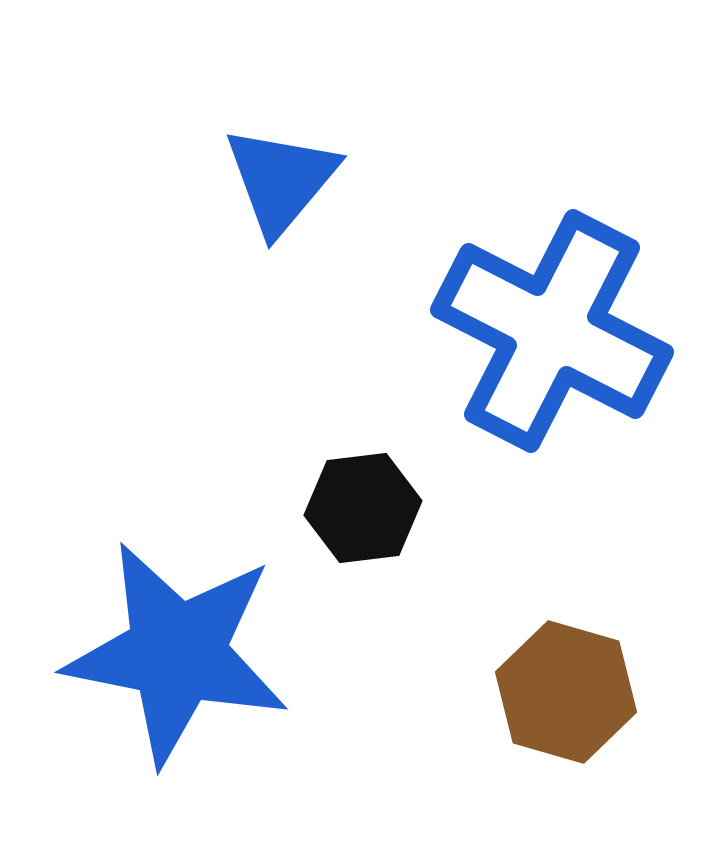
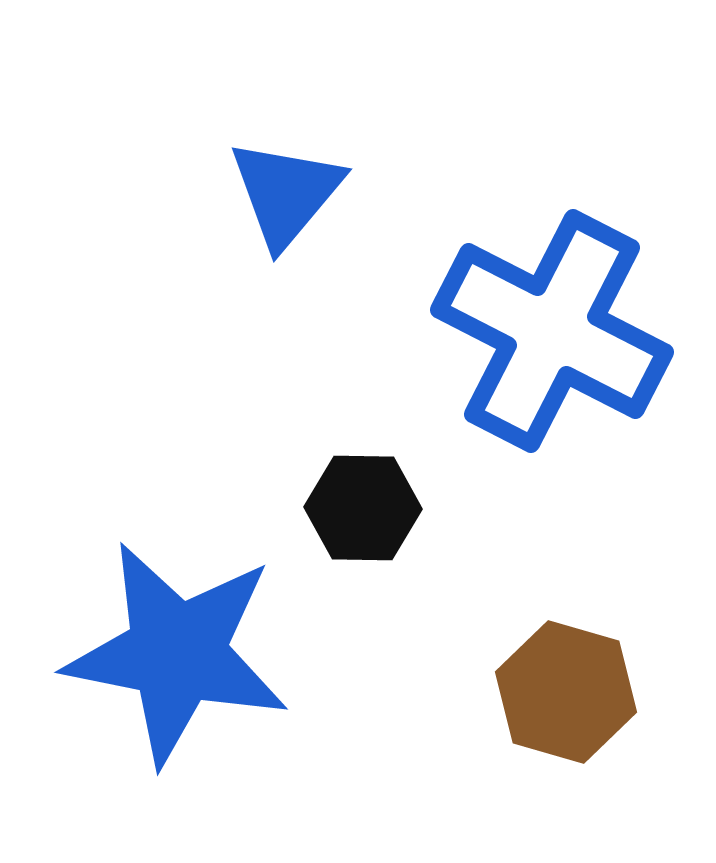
blue triangle: moved 5 px right, 13 px down
black hexagon: rotated 8 degrees clockwise
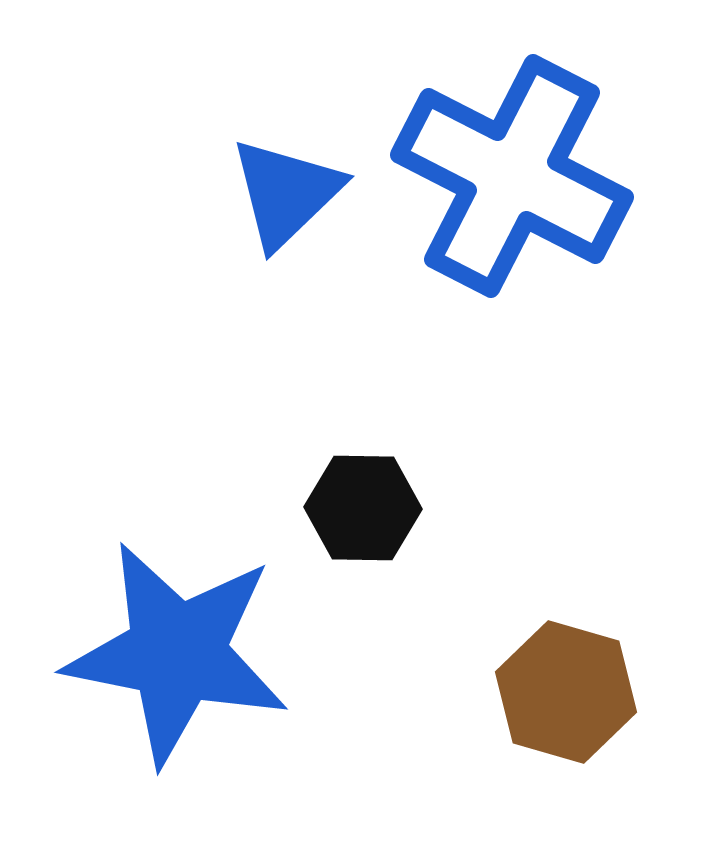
blue triangle: rotated 6 degrees clockwise
blue cross: moved 40 px left, 155 px up
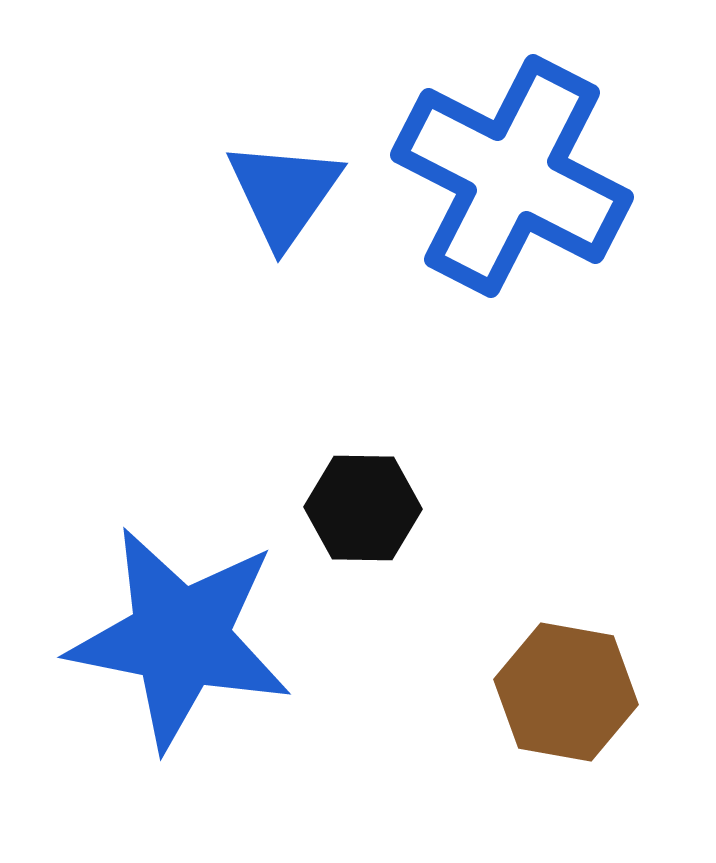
blue triangle: moved 2 px left; rotated 11 degrees counterclockwise
blue star: moved 3 px right, 15 px up
brown hexagon: rotated 6 degrees counterclockwise
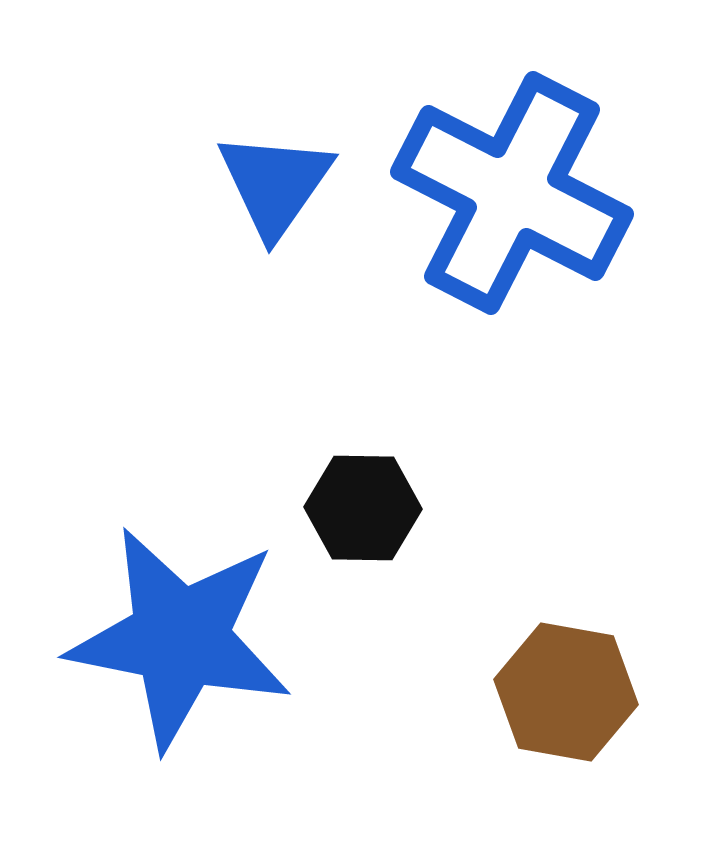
blue cross: moved 17 px down
blue triangle: moved 9 px left, 9 px up
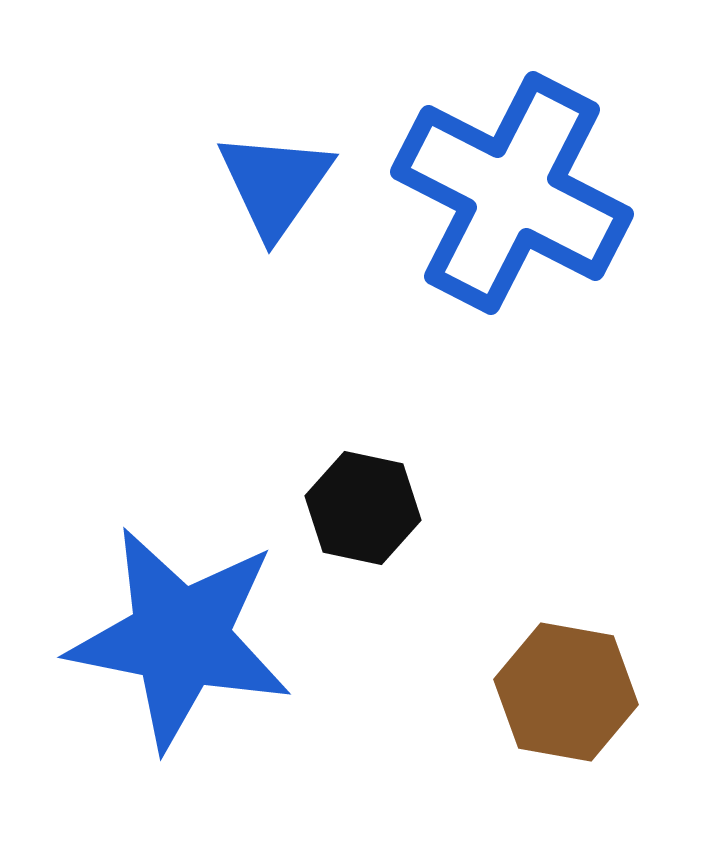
black hexagon: rotated 11 degrees clockwise
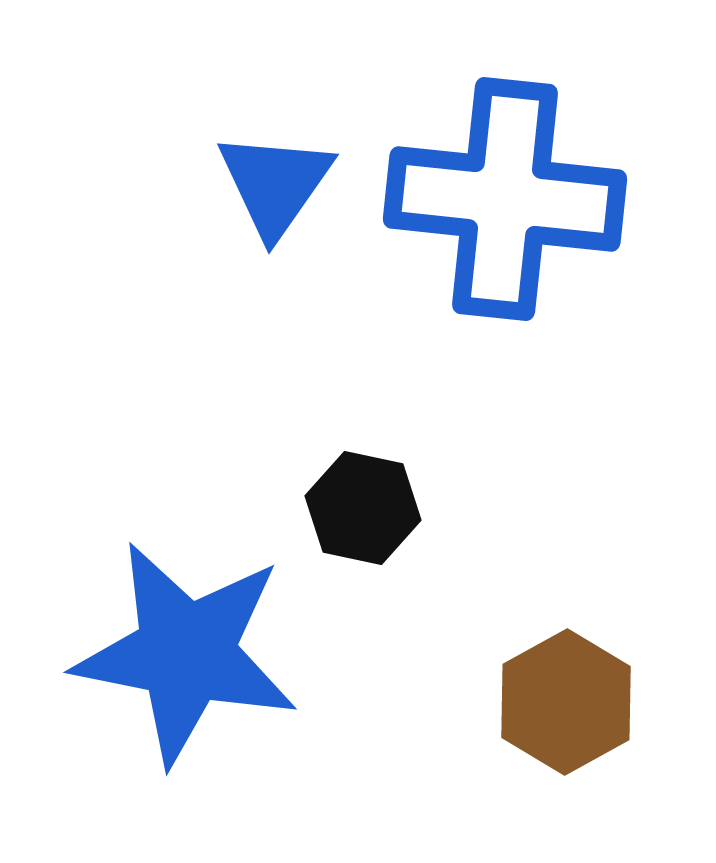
blue cross: moved 7 px left, 6 px down; rotated 21 degrees counterclockwise
blue star: moved 6 px right, 15 px down
brown hexagon: moved 10 px down; rotated 21 degrees clockwise
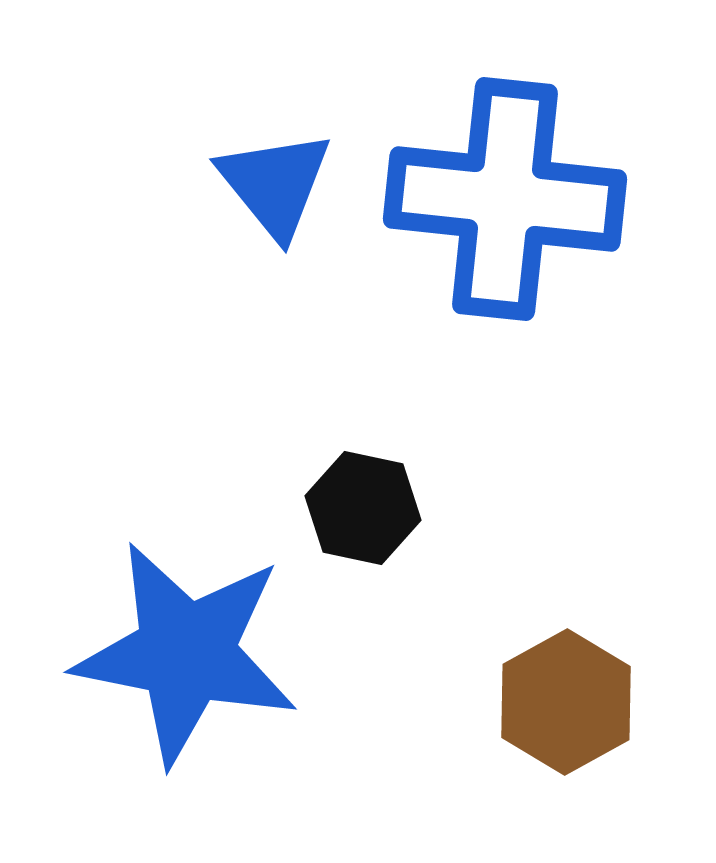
blue triangle: rotated 14 degrees counterclockwise
